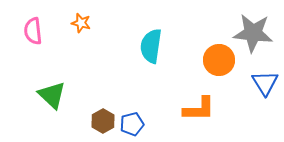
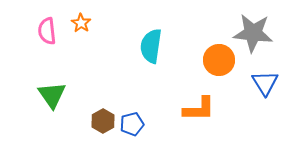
orange star: rotated 18 degrees clockwise
pink semicircle: moved 14 px right
green triangle: rotated 12 degrees clockwise
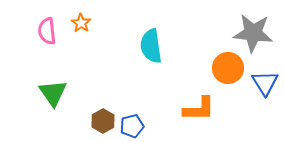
cyan semicircle: rotated 16 degrees counterclockwise
orange circle: moved 9 px right, 8 px down
green triangle: moved 1 px right, 2 px up
blue pentagon: moved 2 px down
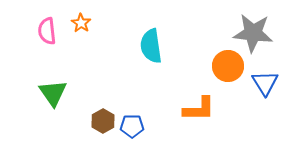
orange circle: moved 2 px up
blue pentagon: rotated 15 degrees clockwise
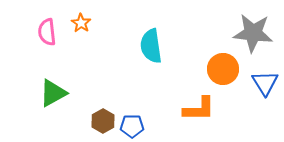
pink semicircle: moved 1 px down
orange circle: moved 5 px left, 3 px down
green triangle: rotated 36 degrees clockwise
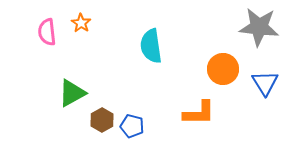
gray star: moved 6 px right, 6 px up
green triangle: moved 19 px right
orange L-shape: moved 4 px down
brown hexagon: moved 1 px left, 1 px up
blue pentagon: rotated 15 degrees clockwise
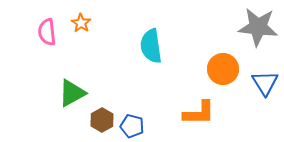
gray star: moved 1 px left
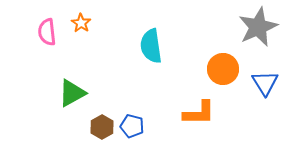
gray star: rotated 30 degrees counterclockwise
brown hexagon: moved 7 px down
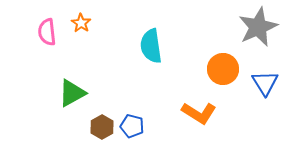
orange L-shape: rotated 32 degrees clockwise
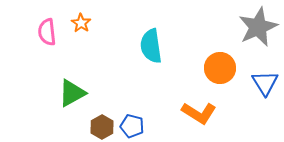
orange circle: moved 3 px left, 1 px up
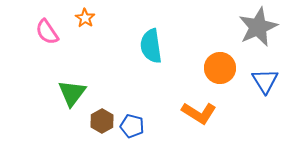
orange star: moved 4 px right, 5 px up
pink semicircle: rotated 28 degrees counterclockwise
blue triangle: moved 2 px up
green triangle: rotated 24 degrees counterclockwise
brown hexagon: moved 6 px up
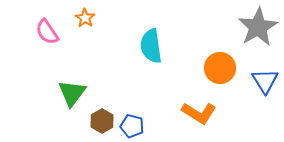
gray star: rotated 6 degrees counterclockwise
